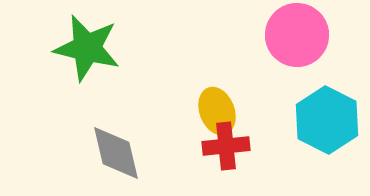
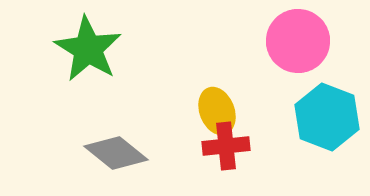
pink circle: moved 1 px right, 6 px down
green star: moved 1 px right, 1 px down; rotated 18 degrees clockwise
cyan hexagon: moved 3 px up; rotated 6 degrees counterclockwise
gray diamond: rotated 38 degrees counterclockwise
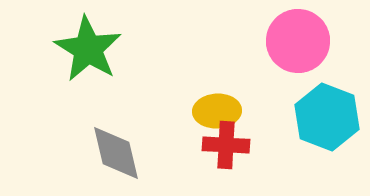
yellow ellipse: rotated 72 degrees counterclockwise
red cross: moved 1 px up; rotated 9 degrees clockwise
gray diamond: rotated 38 degrees clockwise
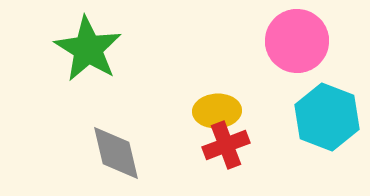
pink circle: moved 1 px left
red cross: rotated 24 degrees counterclockwise
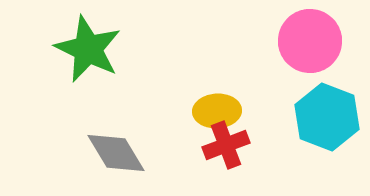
pink circle: moved 13 px right
green star: rotated 6 degrees counterclockwise
gray diamond: rotated 18 degrees counterclockwise
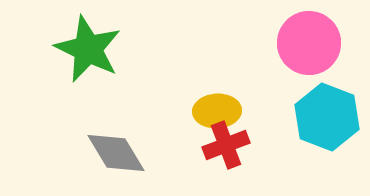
pink circle: moved 1 px left, 2 px down
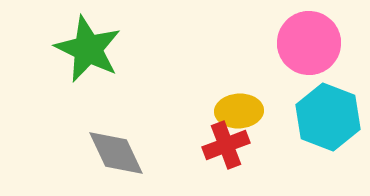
yellow ellipse: moved 22 px right
cyan hexagon: moved 1 px right
gray diamond: rotated 6 degrees clockwise
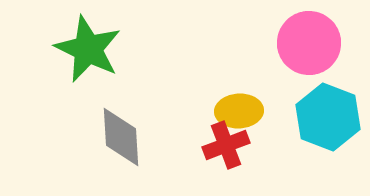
gray diamond: moved 5 px right, 16 px up; rotated 22 degrees clockwise
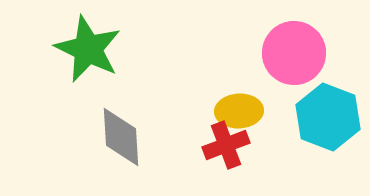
pink circle: moved 15 px left, 10 px down
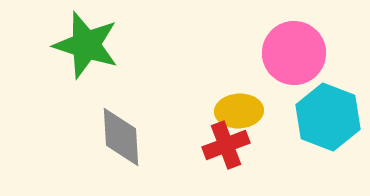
green star: moved 2 px left, 4 px up; rotated 8 degrees counterclockwise
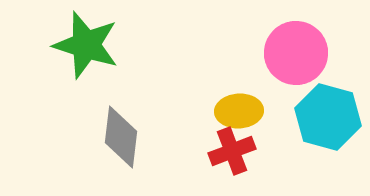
pink circle: moved 2 px right
cyan hexagon: rotated 6 degrees counterclockwise
gray diamond: rotated 10 degrees clockwise
red cross: moved 6 px right, 6 px down
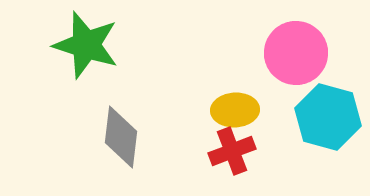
yellow ellipse: moved 4 px left, 1 px up
